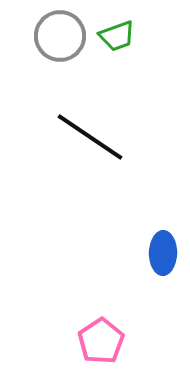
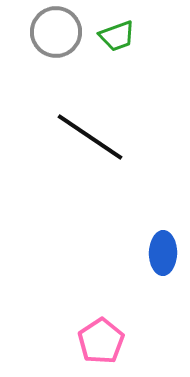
gray circle: moved 4 px left, 4 px up
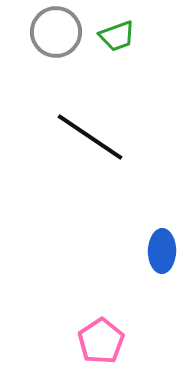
blue ellipse: moved 1 px left, 2 px up
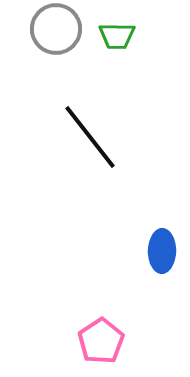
gray circle: moved 3 px up
green trapezoid: rotated 21 degrees clockwise
black line: rotated 18 degrees clockwise
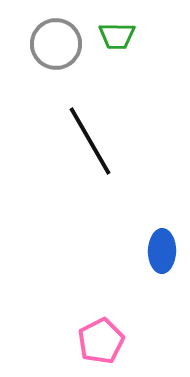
gray circle: moved 15 px down
black line: moved 4 px down; rotated 8 degrees clockwise
pink pentagon: rotated 6 degrees clockwise
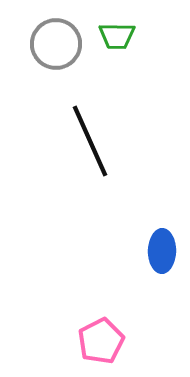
black line: rotated 6 degrees clockwise
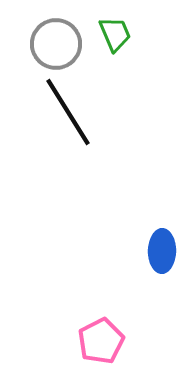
green trapezoid: moved 2 px left, 2 px up; rotated 114 degrees counterclockwise
black line: moved 22 px left, 29 px up; rotated 8 degrees counterclockwise
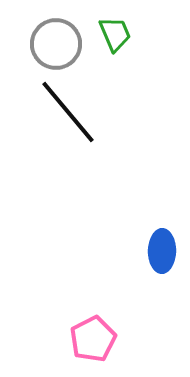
black line: rotated 8 degrees counterclockwise
pink pentagon: moved 8 px left, 2 px up
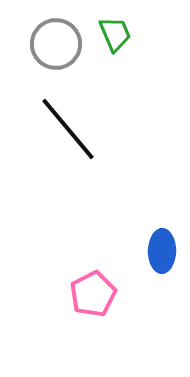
black line: moved 17 px down
pink pentagon: moved 45 px up
